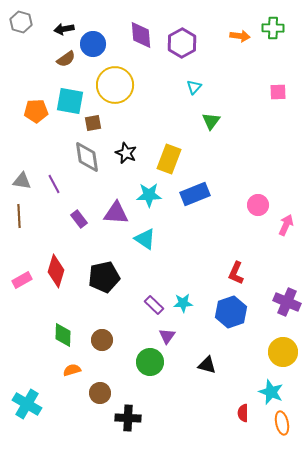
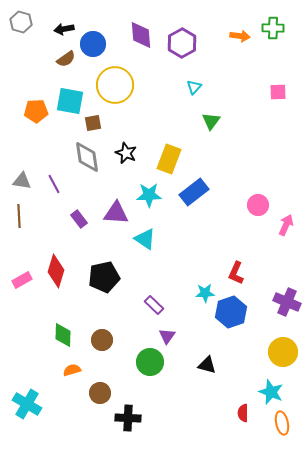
blue rectangle at (195, 194): moved 1 px left, 2 px up; rotated 16 degrees counterclockwise
cyan star at (183, 303): moved 22 px right, 10 px up
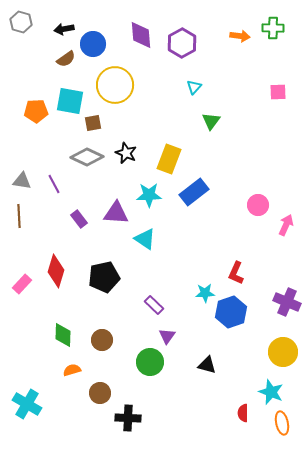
gray diamond at (87, 157): rotated 56 degrees counterclockwise
pink rectangle at (22, 280): moved 4 px down; rotated 18 degrees counterclockwise
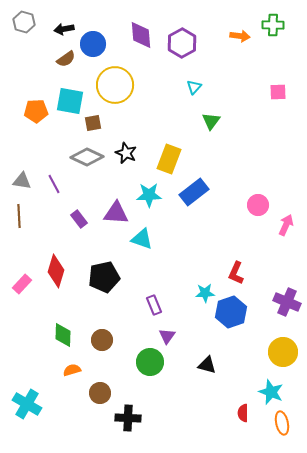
gray hexagon at (21, 22): moved 3 px right
green cross at (273, 28): moved 3 px up
cyan triangle at (145, 239): moved 3 px left; rotated 15 degrees counterclockwise
purple rectangle at (154, 305): rotated 24 degrees clockwise
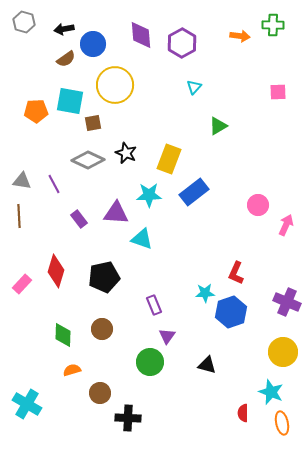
green triangle at (211, 121): moved 7 px right, 5 px down; rotated 24 degrees clockwise
gray diamond at (87, 157): moved 1 px right, 3 px down
brown circle at (102, 340): moved 11 px up
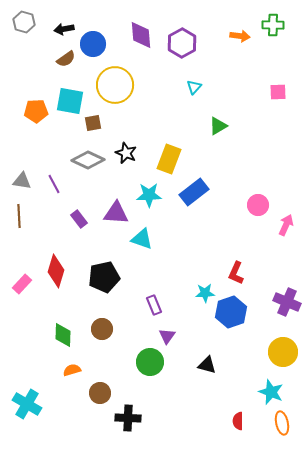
red semicircle at (243, 413): moved 5 px left, 8 px down
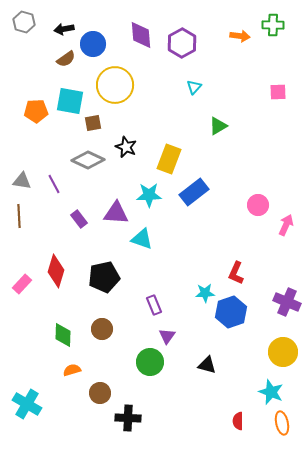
black star at (126, 153): moved 6 px up
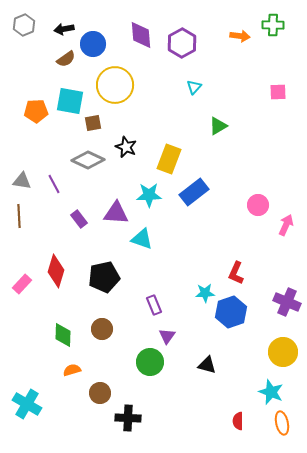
gray hexagon at (24, 22): moved 3 px down; rotated 20 degrees clockwise
